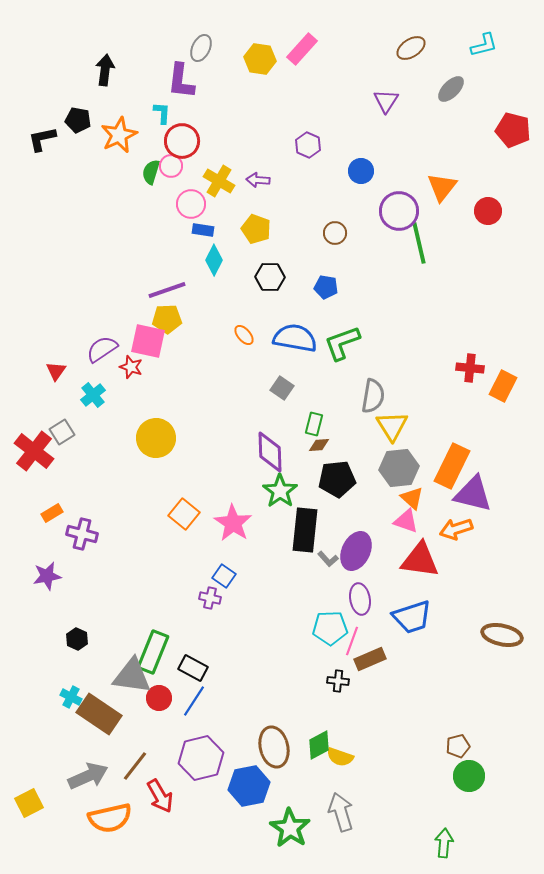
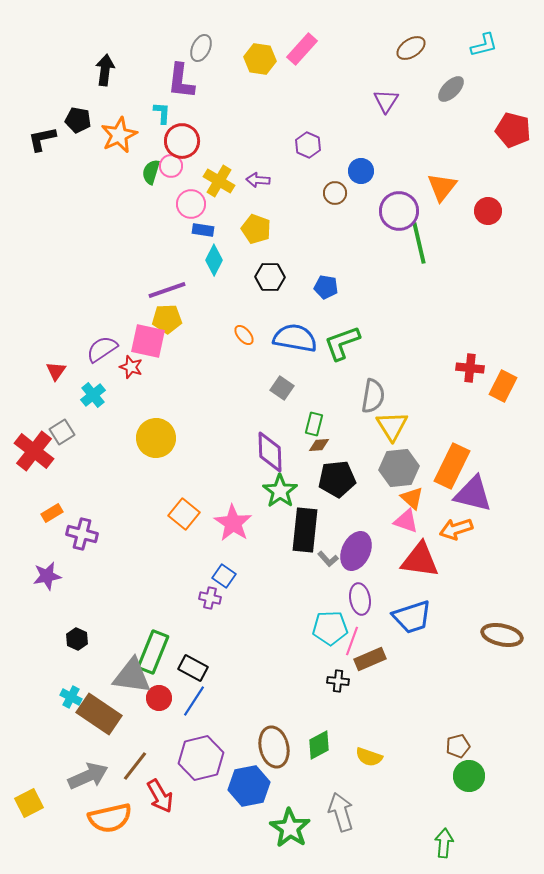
brown circle at (335, 233): moved 40 px up
yellow semicircle at (340, 757): moved 29 px right
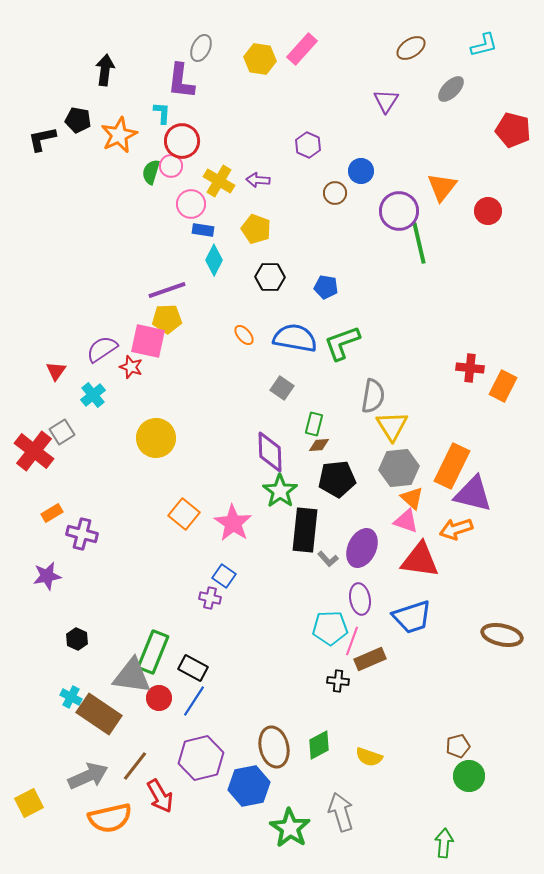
purple ellipse at (356, 551): moved 6 px right, 3 px up
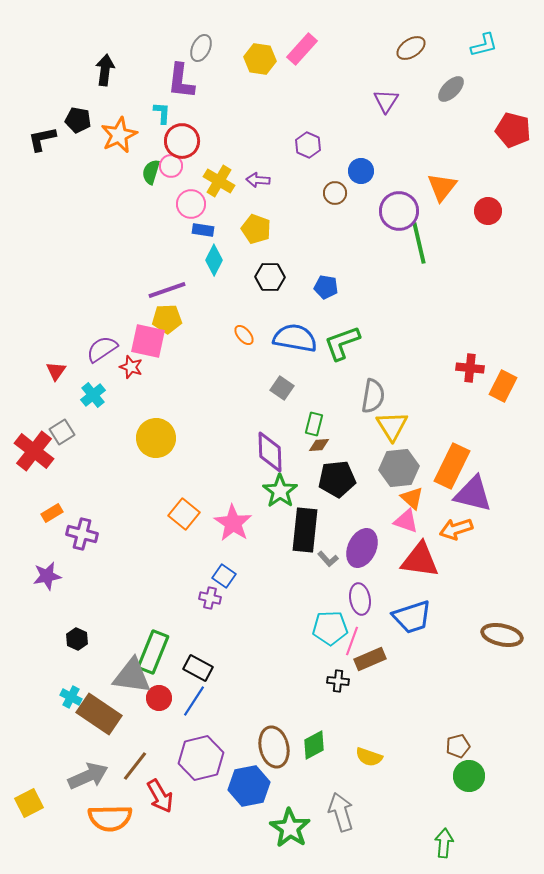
black rectangle at (193, 668): moved 5 px right
green diamond at (319, 745): moved 5 px left
orange semicircle at (110, 818): rotated 12 degrees clockwise
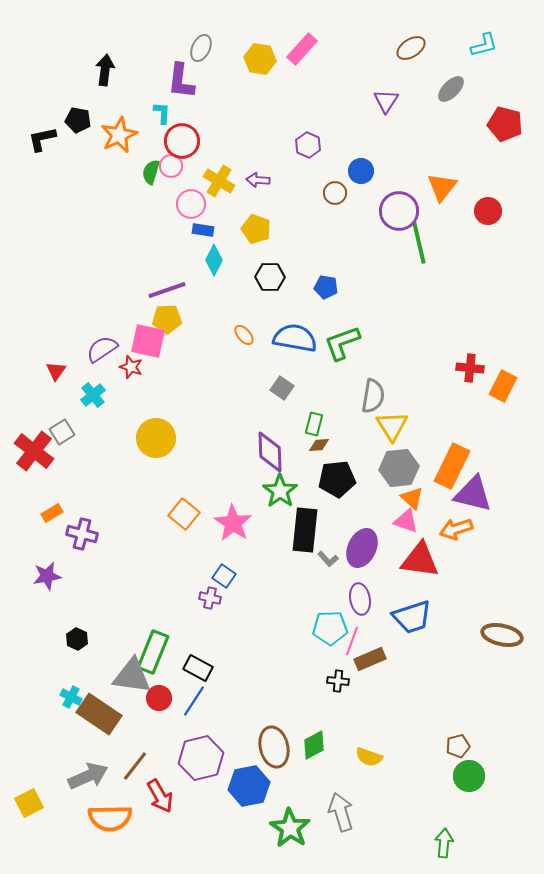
red pentagon at (513, 130): moved 8 px left, 6 px up
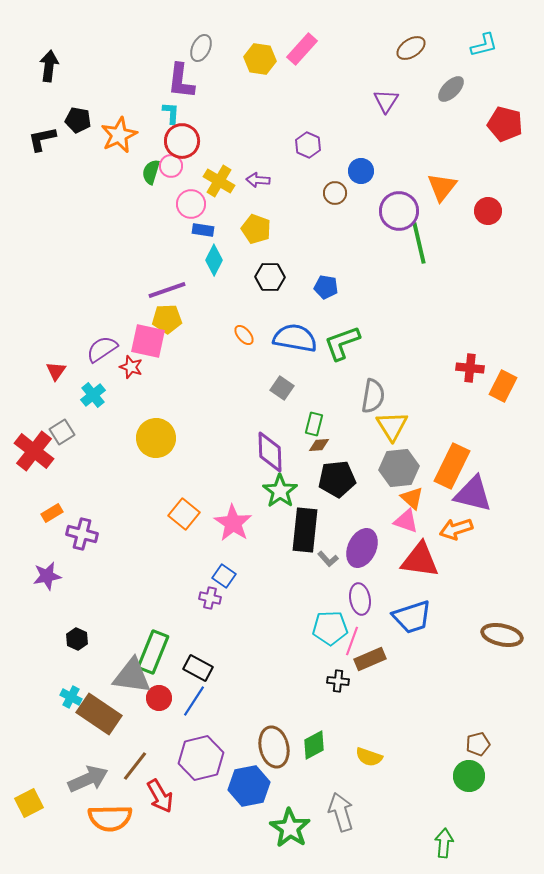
black arrow at (105, 70): moved 56 px left, 4 px up
cyan L-shape at (162, 113): moved 9 px right
brown pentagon at (458, 746): moved 20 px right, 2 px up
gray arrow at (88, 776): moved 3 px down
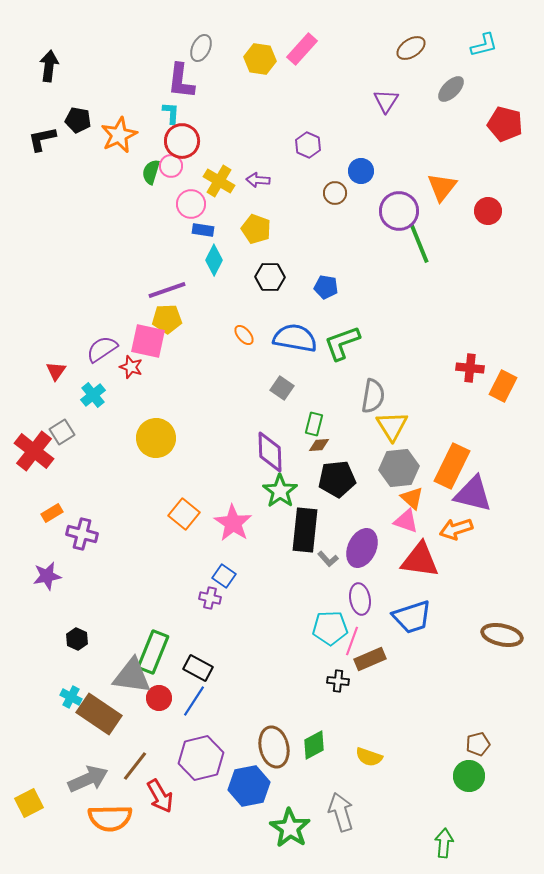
green line at (419, 243): rotated 9 degrees counterclockwise
